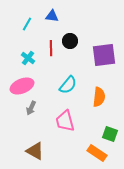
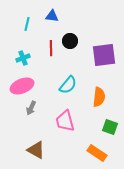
cyan line: rotated 16 degrees counterclockwise
cyan cross: moved 5 px left; rotated 32 degrees clockwise
green square: moved 7 px up
brown triangle: moved 1 px right, 1 px up
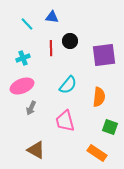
blue triangle: moved 1 px down
cyan line: rotated 56 degrees counterclockwise
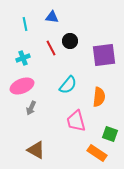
cyan line: moved 2 px left; rotated 32 degrees clockwise
red line: rotated 28 degrees counterclockwise
pink trapezoid: moved 11 px right
green square: moved 7 px down
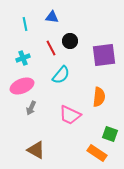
cyan semicircle: moved 7 px left, 10 px up
pink trapezoid: moved 6 px left, 6 px up; rotated 50 degrees counterclockwise
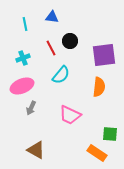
orange semicircle: moved 10 px up
green square: rotated 14 degrees counterclockwise
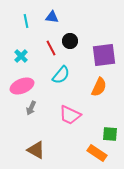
cyan line: moved 1 px right, 3 px up
cyan cross: moved 2 px left, 2 px up; rotated 24 degrees counterclockwise
orange semicircle: rotated 18 degrees clockwise
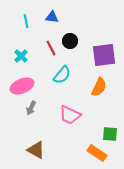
cyan semicircle: moved 1 px right
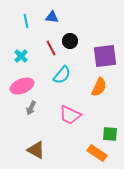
purple square: moved 1 px right, 1 px down
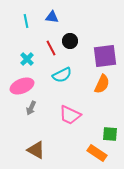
cyan cross: moved 6 px right, 3 px down
cyan semicircle: rotated 24 degrees clockwise
orange semicircle: moved 3 px right, 3 px up
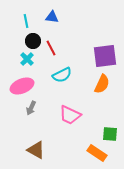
black circle: moved 37 px left
